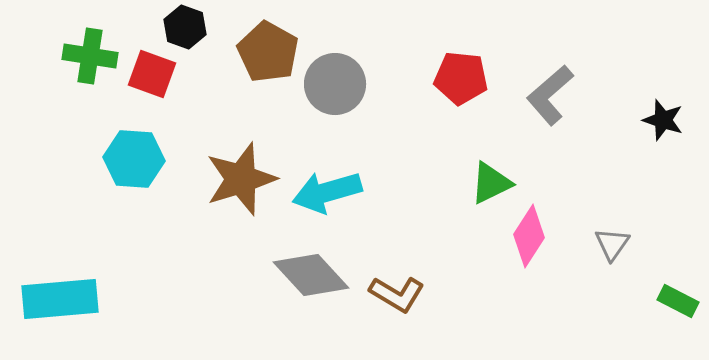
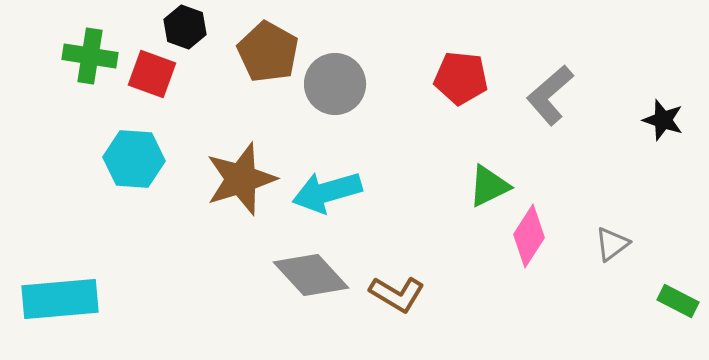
green triangle: moved 2 px left, 3 px down
gray triangle: rotated 18 degrees clockwise
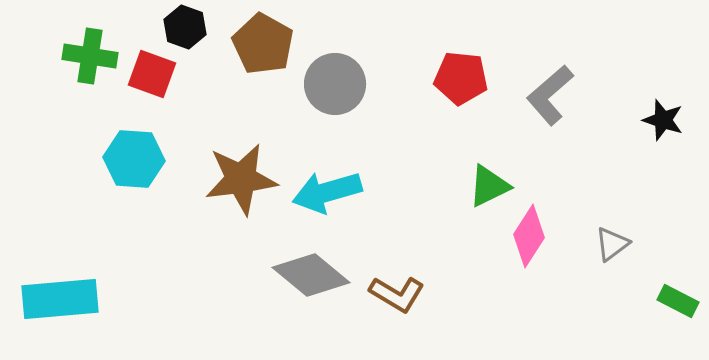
brown pentagon: moved 5 px left, 8 px up
brown star: rotated 10 degrees clockwise
gray diamond: rotated 8 degrees counterclockwise
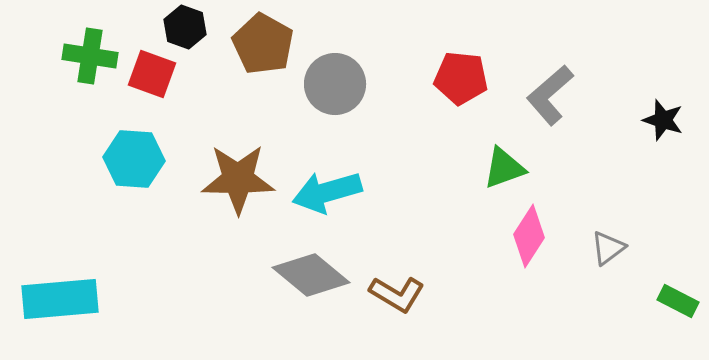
brown star: moved 3 px left; rotated 8 degrees clockwise
green triangle: moved 15 px right, 18 px up; rotated 6 degrees clockwise
gray triangle: moved 4 px left, 4 px down
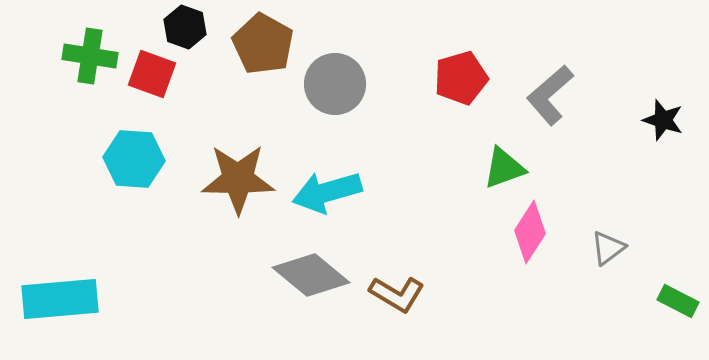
red pentagon: rotated 22 degrees counterclockwise
pink diamond: moved 1 px right, 4 px up
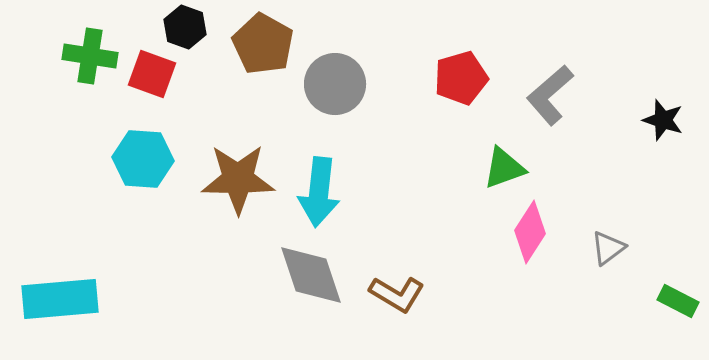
cyan hexagon: moved 9 px right
cyan arrow: moved 8 px left; rotated 68 degrees counterclockwise
gray diamond: rotated 32 degrees clockwise
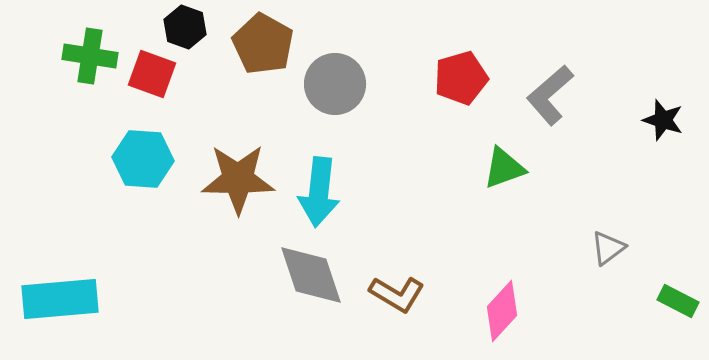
pink diamond: moved 28 px left, 79 px down; rotated 10 degrees clockwise
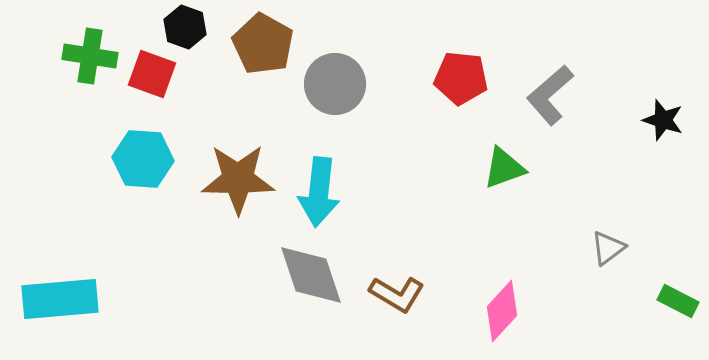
red pentagon: rotated 22 degrees clockwise
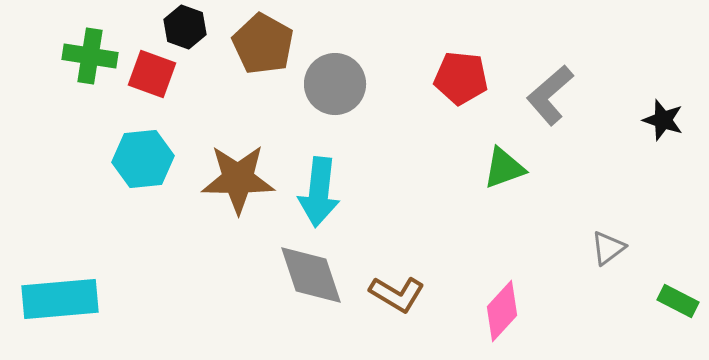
cyan hexagon: rotated 10 degrees counterclockwise
